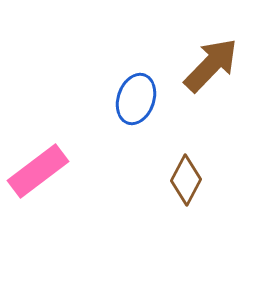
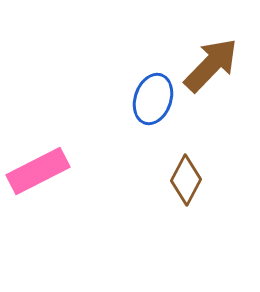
blue ellipse: moved 17 px right
pink rectangle: rotated 10 degrees clockwise
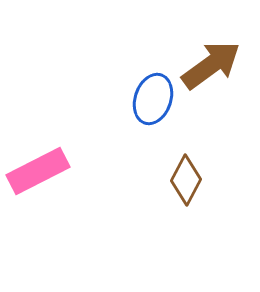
brown arrow: rotated 10 degrees clockwise
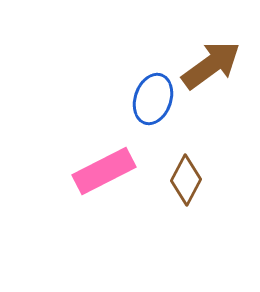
pink rectangle: moved 66 px right
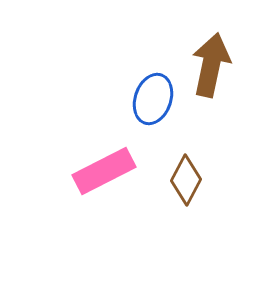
brown arrow: rotated 42 degrees counterclockwise
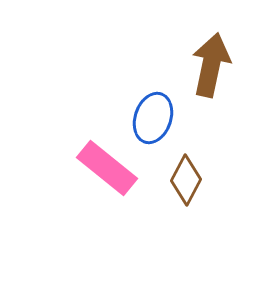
blue ellipse: moved 19 px down
pink rectangle: moved 3 px right, 3 px up; rotated 66 degrees clockwise
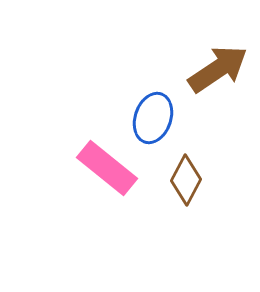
brown arrow: moved 7 px right, 4 px down; rotated 44 degrees clockwise
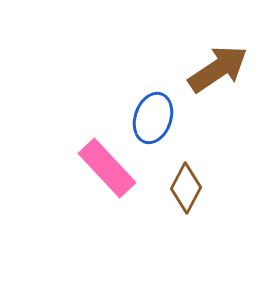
pink rectangle: rotated 8 degrees clockwise
brown diamond: moved 8 px down
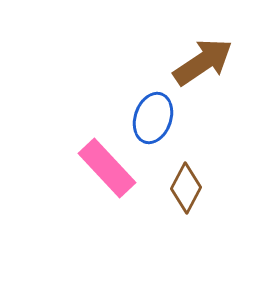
brown arrow: moved 15 px left, 7 px up
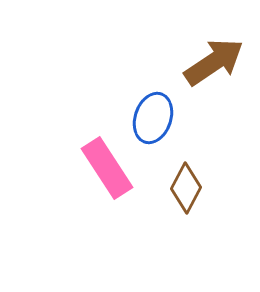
brown arrow: moved 11 px right
pink rectangle: rotated 10 degrees clockwise
